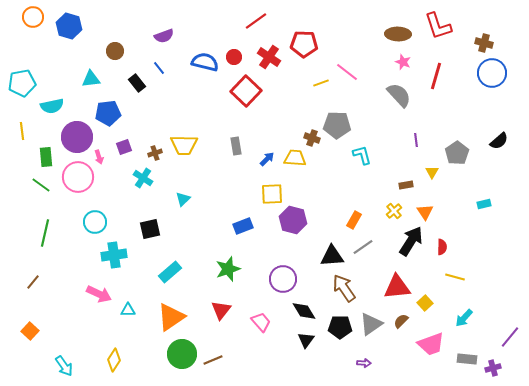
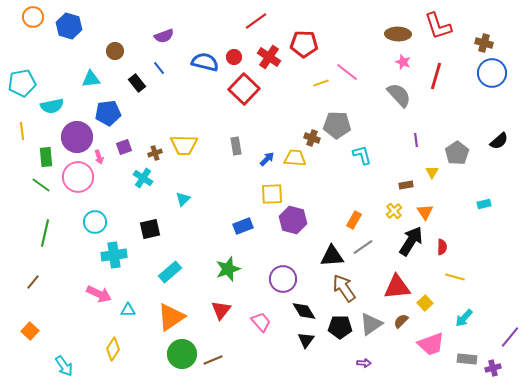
red square at (246, 91): moved 2 px left, 2 px up
yellow diamond at (114, 360): moved 1 px left, 11 px up
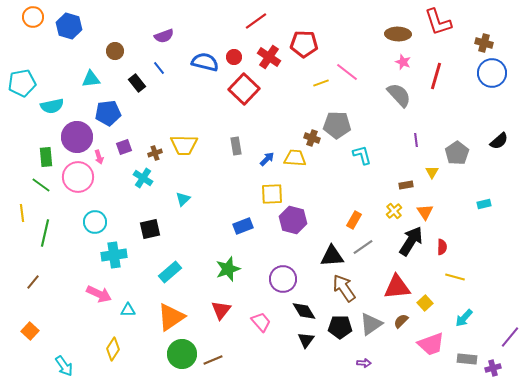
red L-shape at (438, 26): moved 4 px up
yellow line at (22, 131): moved 82 px down
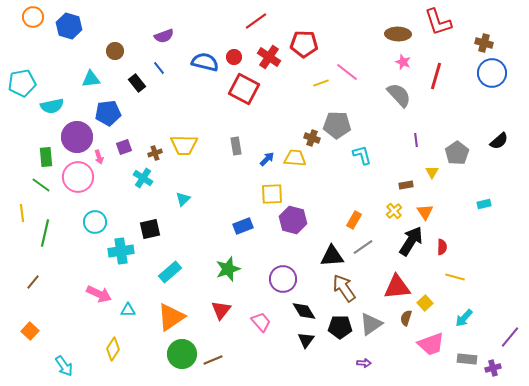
red square at (244, 89): rotated 16 degrees counterclockwise
cyan cross at (114, 255): moved 7 px right, 4 px up
brown semicircle at (401, 321): moved 5 px right, 3 px up; rotated 28 degrees counterclockwise
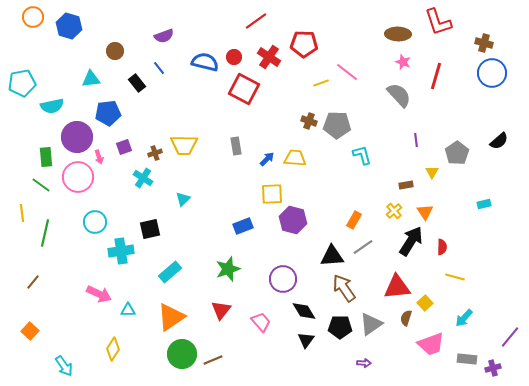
brown cross at (312, 138): moved 3 px left, 17 px up
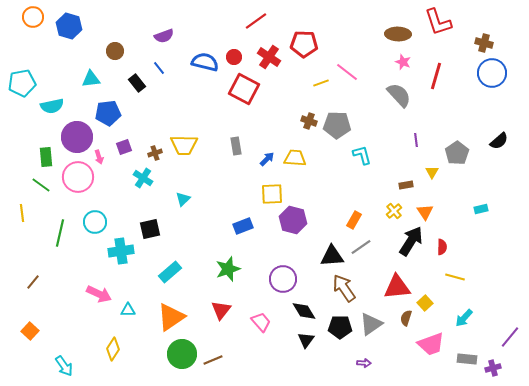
cyan rectangle at (484, 204): moved 3 px left, 5 px down
green line at (45, 233): moved 15 px right
gray line at (363, 247): moved 2 px left
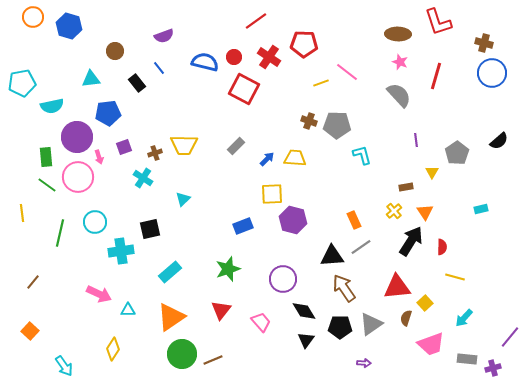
pink star at (403, 62): moved 3 px left
gray rectangle at (236, 146): rotated 54 degrees clockwise
green line at (41, 185): moved 6 px right
brown rectangle at (406, 185): moved 2 px down
orange rectangle at (354, 220): rotated 54 degrees counterclockwise
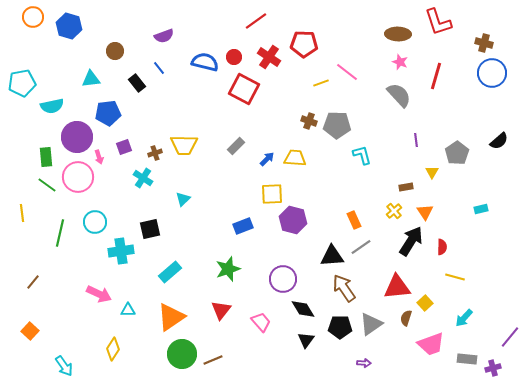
black diamond at (304, 311): moved 1 px left, 2 px up
